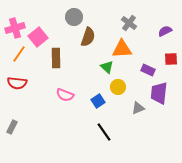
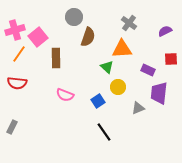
pink cross: moved 2 px down
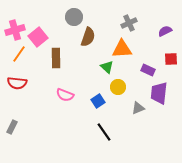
gray cross: rotated 28 degrees clockwise
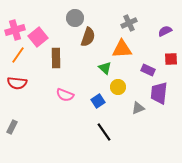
gray circle: moved 1 px right, 1 px down
orange line: moved 1 px left, 1 px down
green triangle: moved 2 px left, 1 px down
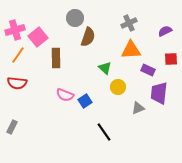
orange triangle: moved 9 px right, 1 px down
blue square: moved 13 px left
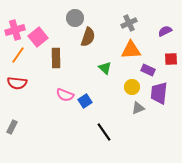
yellow circle: moved 14 px right
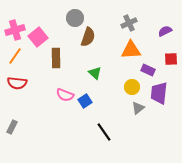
orange line: moved 3 px left, 1 px down
green triangle: moved 10 px left, 5 px down
gray triangle: rotated 16 degrees counterclockwise
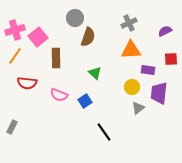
purple rectangle: rotated 16 degrees counterclockwise
red semicircle: moved 10 px right
pink semicircle: moved 6 px left
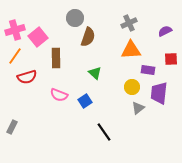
red semicircle: moved 6 px up; rotated 24 degrees counterclockwise
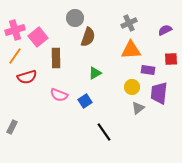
purple semicircle: moved 1 px up
green triangle: rotated 48 degrees clockwise
